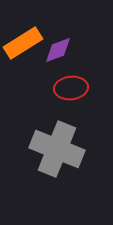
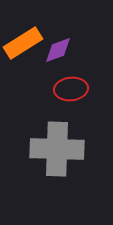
red ellipse: moved 1 px down
gray cross: rotated 20 degrees counterclockwise
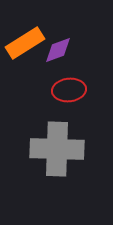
orange rectangle: moved 2 px right
red ellipse: moved 2 px left, 1 px down
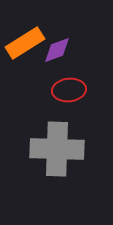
purple diamond: moved 1 px left
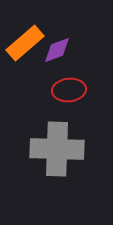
orange rectangle: rotated 9 degrees counterclockwise
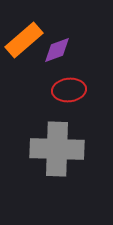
orange rectangle: moved 1 px left, 3 px up
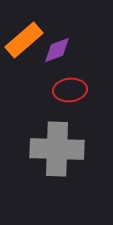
red ellipse: moved 1 px right
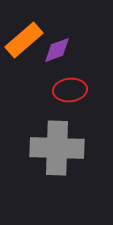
gray cross: moved 1 px up
